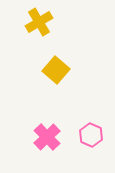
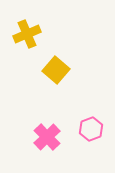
yellow cross: moved 12 px left, 12 px down; rotated 8 degrees clockwise
pink hexagon: moved 6 px up; rotated 15 degrees clockwise
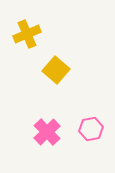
pink hexagon: rotated 10 degrees clockwise
pink cross: moved 5 px up
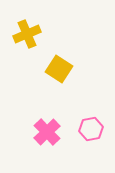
yellow square: moved 3 px right, 1 px up; rotated 8 degrees counterclockwise
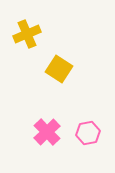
pink hexagon: moved 3 px left, 4 px down
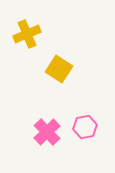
pink hexagon: moved 3 px left, 6 px up
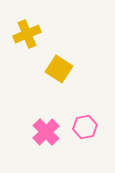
pink cross: moved 1 px left
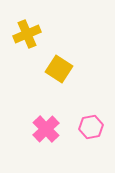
pink hexagon: moved 6 px right
pink cross: moved 3 px up
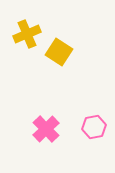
yellow square: moved 17 px up
pink hexagon: moved 3 px right
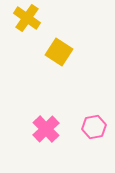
yellow cross: moved 16 px up; rotated 32 degrees counterclockwise
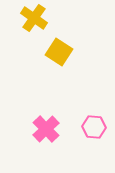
yellow cross: moved 7 px right
pink hexagon: rotated 15 degrees clockwise
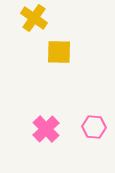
yellow square: rotated 32 degrees counterclockwise
